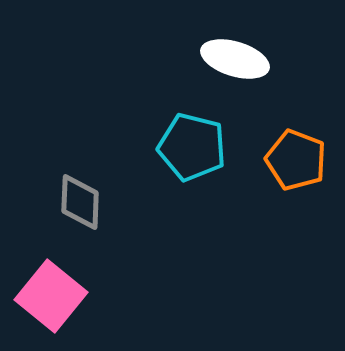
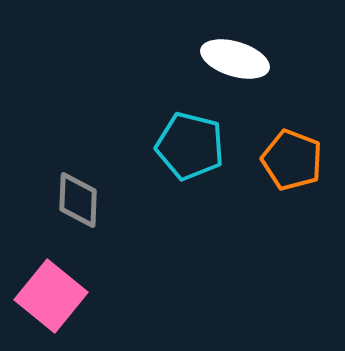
cyan pentagon: moved 2 px left, 1 px up
orange pentagon: moved 4 px left
gray diamond: moved 2 px left, 2 px up
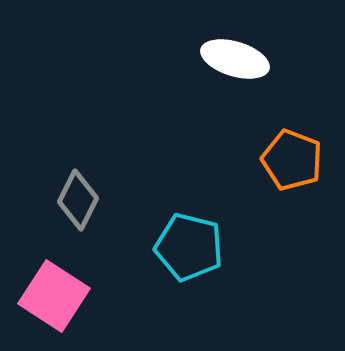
cyan pentagon: moved 1 px left, 101 px down
gray diamond: rotated 24 degrees clockwise
pink square: moved 3 px right; rotated 6 degrees counterclockwise
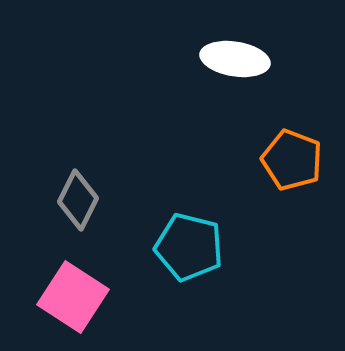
white ellipse: rotated 8 degrees counterclockwise
pink square: moved 19 px right, 1 px down
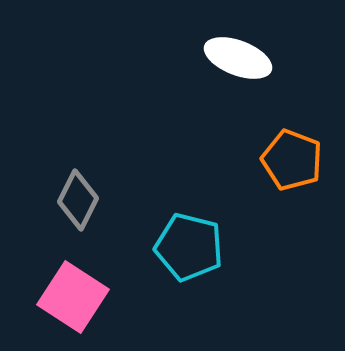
white ellipse: moved 3 px right, 1 px up; rotated 12 degrees clockwise
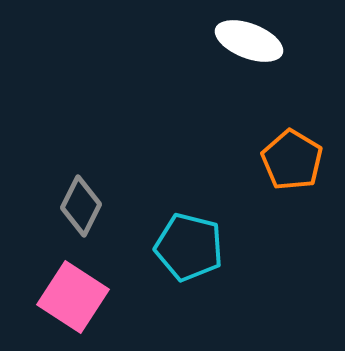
white ellipse: moved 11 px right, 17 px up
orange pentagon: rotated 10 degrees clockwise
gray diamond: moved 3 px right, 6 px down
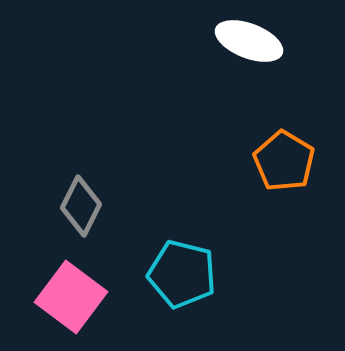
orange pentagon: moved 8 px left, 1 px down
cyan pentagon: moved 7 px left, 27 px down
pink square: moved 2 px left; rotated 4 degrees clockwise
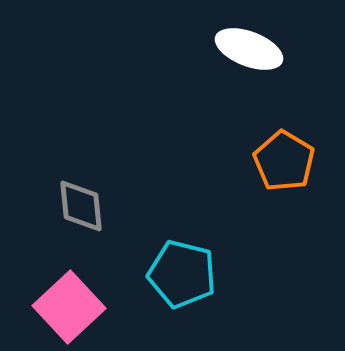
white ellipse: moved 8 px down
gray diamond: rotated 32 degrees counterclockwise
pink square: moved 2 px left, 10 px down; rotated 10 degrees clockwise
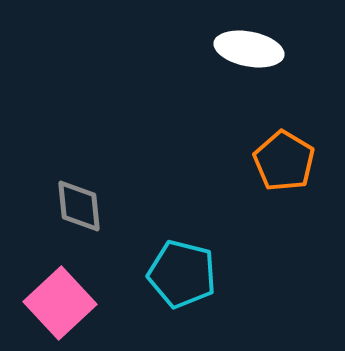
white ellipse: rotated 10 degrees counterclockwise
gray diamond: moved 2 px left
pink square: moved 9 px left, 4 px up
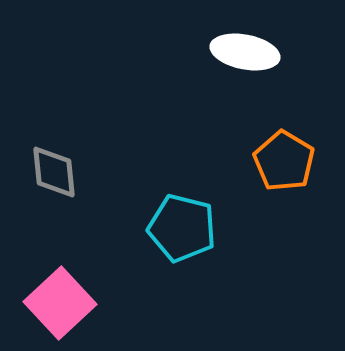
white ellipse: moved 4 px left, 3 px down
gray diamond: moved 25 px left, 34 px up
cyan pentagon: moved 46 px up
